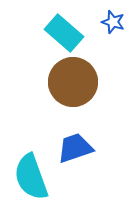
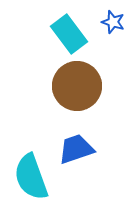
cyan rectangle: moved 5 px right, 1 px down; rotated 12 degrees clockwise
brown circle: moved 4 px right, 4 px down
blue trapezoid: moved 1 px right, 1 px down
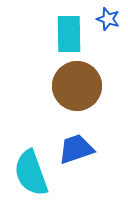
blue star: moved 5 px left, 3 px up
cyan rectangle: rotated 36 degrees clockwise
cyan semicircle: moved 4 px up
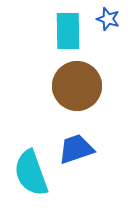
cyan rectangle: moved 1 px left, 3 px up
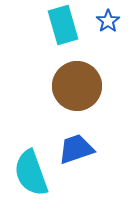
blue star: moved 2 px down; rotated 20 degrees clockwise
cyan rectangle: moved 5 px left, 6 px up; rotated 15 degrees counterclockwise
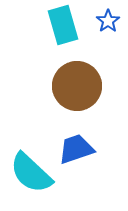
cyan semicircle: rotated 27 degrees counterclockwise
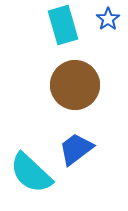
blue star: moved 2 px up
brown circle: moved 2 px left, 1 px up
blue trapezoid: rotated 18 degrees counterclockwise
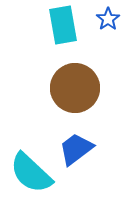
cyan rectangle: rotated 6 degrees clockwise
brown circle: moved 3 px down
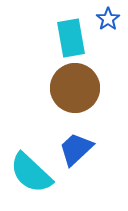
cyan rectangle: moved 8 px right, 13 px down
blue trapezoid: rotated 6 degrees counterclockwise
